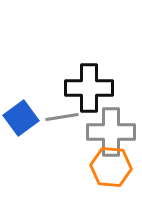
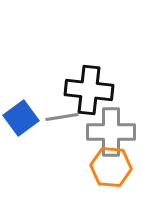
black cross: moved 2 px down; rotated 6 degrees clockwise
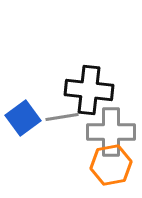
blue square: moved 2 px right
orange hexagon: moved 2 px up; rotated 15 degrees counterclockwise
